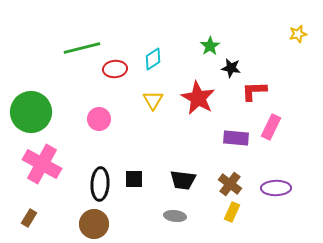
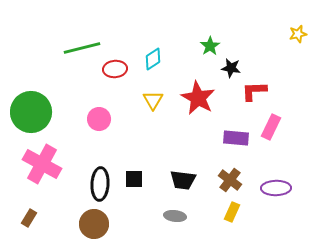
brown cross: moved 4 px up
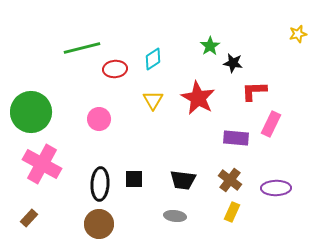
black star: moved 2 px right, 5 px up
pink rectangle: moved 3 px up
brown rectangle: rotated 12 degrees clockwise
brown circle: moved 5 px right
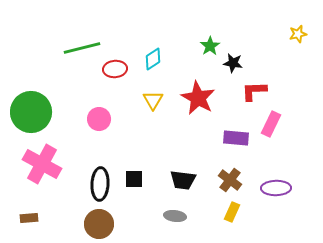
brown rectangle: rotated 42 degrees clockwise
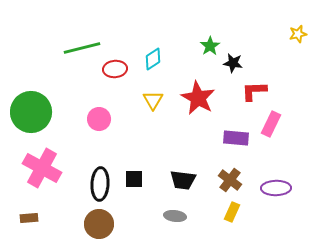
pink cross: moved 4 px down
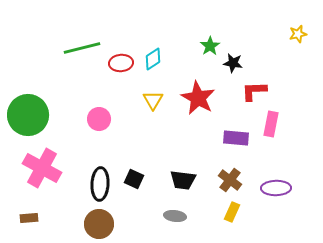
red ellipse: moved 6 px right, 6 px up
green circle: moved 3 px left, 3 px down
pink rectangle: rotated 15 degrees counterclockwise
black square: rotated 24 degrees clockwise
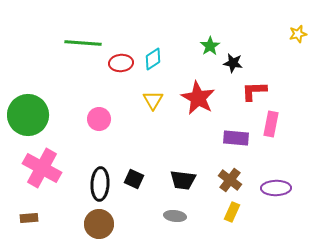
green line: moved 1 px right, 5 px up; rotated 18 degrees clockwise
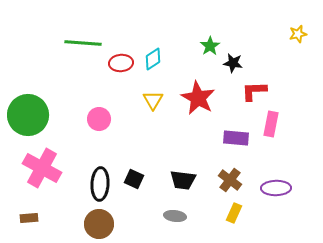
yellow rectangle: moved 2 px right, 1 px down
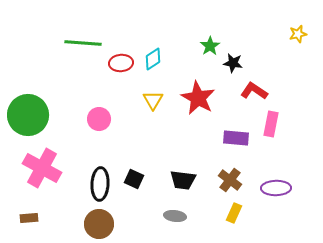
red L-shape: rotated 36 degrees clockwise
